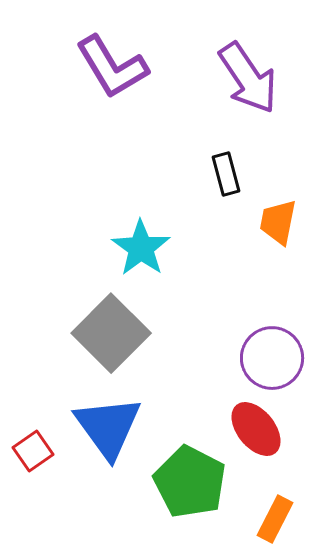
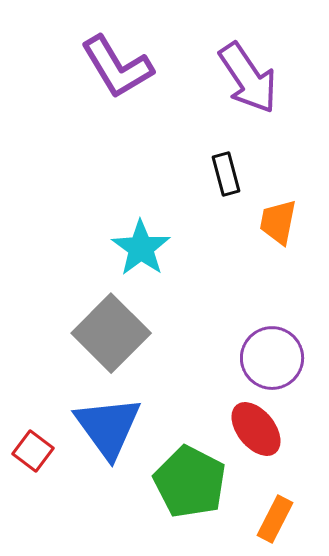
purple L-shape: moved 5 px right
red square: rotated 18 degrees counterclockwise
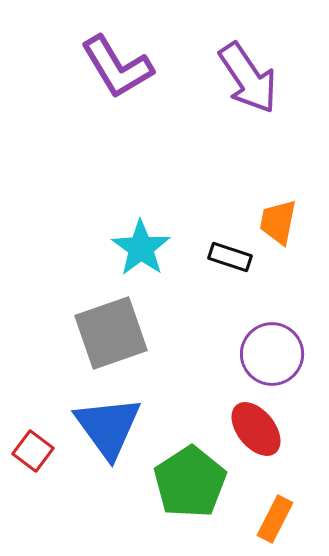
black rectangle: moved 4 px right, 83 px down; rotated 57 degrees counterclockwise
gray square: rotated 26 degrees clockwise
purple circle: moved 4 px up
green pentagon: rotated 12 degrees clockwise
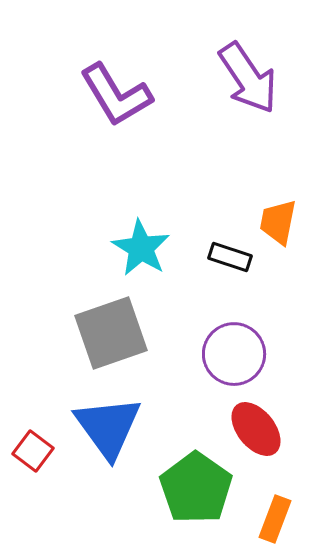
purple L-shape: moved 1 px left, 28 px down
cyan star: rotated 4 degrees counterclockwise
purple circle: moved 38 px left
green pentagon: moved 6 px right, 6 px down; rotated 4 degrees counterclockwise
orange rectangle: rotated 6 degrees counterclockwise
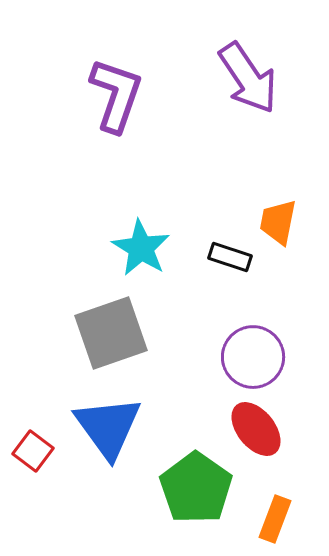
purple L-shape: rotated 130 degrees counterclockwise
purple circle: moved 19 px right, 3 px down
